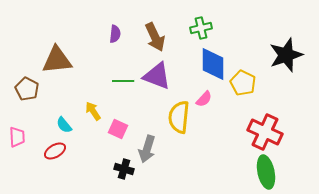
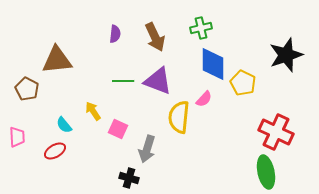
purple triangle: moved 1 px right, 5 px down
red cross: moved 11 px right
black cross: moved 5 px right, 9 px down
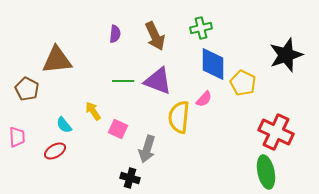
brown arrow: moved 1 px up
black cross: moved 1 px right
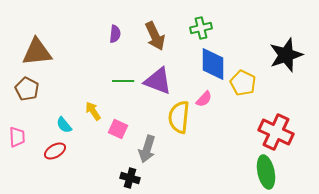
brown triangle: moved 20 px left, 8 px up
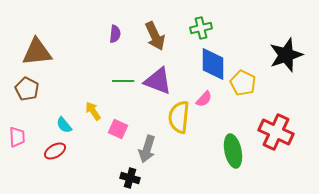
green ellipse: moved 33 px left, 21 px up
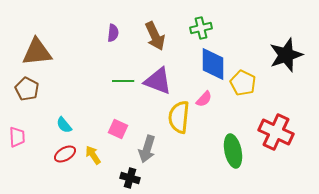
purple semicircle: moved 2 px left, 1 px up
yellow arrow: moved 44 px down
red ellipse: moved 10 px right, 3 px down
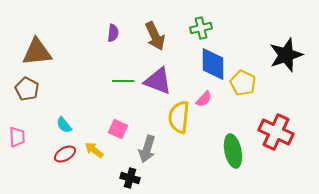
yellow arrow: moved 1 px right, 5 px up; rotated 18 degrees counterclockwise
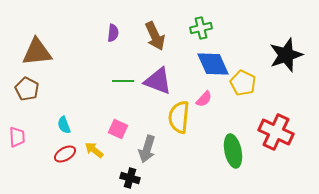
blue diamond: rotated 24 degrees counterclockwise
cyan semicircle: rotated 18 degrees clockwise
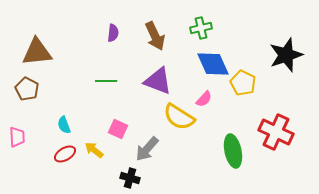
green line: moved 17 px left
yellow semicircle: rotated 64 degrees counterclockwise
gray arrow: rotated 24 degrees clockwise
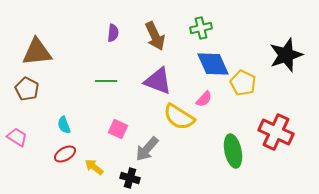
pink trapezoid: rotated 55 degrees counterclockwise
yellow arrow: moved 17 px down
